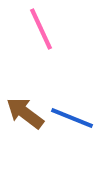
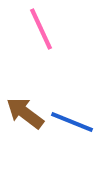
blue line: moved 4 px down
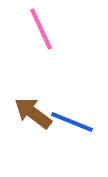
brown arrow: moved 8 px right
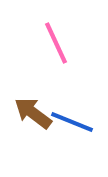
pink line: moved 15 px right, 14 px down
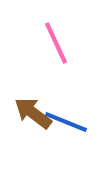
blue line: moved 6 px left
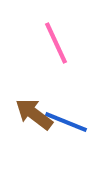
brown arrow: moved 1 px right, 1 px down
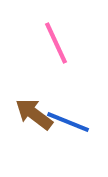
blue line: moved 2 px right
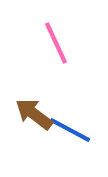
blue line: moved 2 px right, 8 px down; rotated 6 degrees clockwise
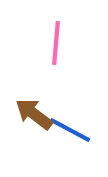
pink line: rotated 30 degrees clockwise
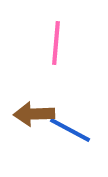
brown arrow: rotated 39 degrees counterclockwise
